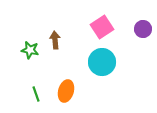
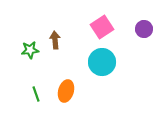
purple circle: moved 1 px right
green star: rotated 18 degrees counterclockwise
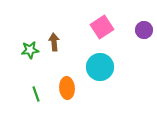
purple circle: moved 1 px down
brown arrow: moved 1 px left, 2 px down
cyan circle: moved 2 px left, 5 px down
orange ellipse: moved 1 px right, 3 px up; rotated 20 degrees counterclockwise
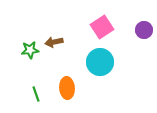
brown arrow: rotated 96 degrees counterclockwise
cyan circle: moved 5 px up
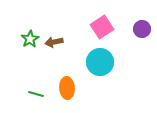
purple circle: moved 2 px left, 1 px up
green star: moved 11 px up; rotated 24 degrees counterclockwise
green line: rotated 56 degrees counterclockwise
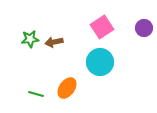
purple circle: moved 2 px right, 1 px up
green star: rotated 24 degrees clockwise
orange ellipse: rotated 40 degrees clockwise
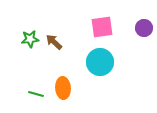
pink square: rotated 25 degrees clockwise
brown arrow: rotated 54 degrees clockwise
orange ellipse: moved 4 px left; rotated 40 degrees counterclockwise
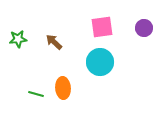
green star: moved 12 px left
